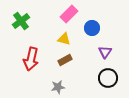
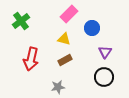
black circle: moved 4 px left, 1 px up
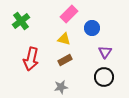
gray star: moved 3 px right
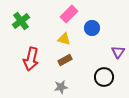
purple triangle: moved 13 px right
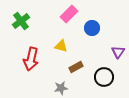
yellow triangle: moved 3 px left, 7 px down
brown rectangle: moved 11 px right, 7 px down
gray star: moved 1 px down
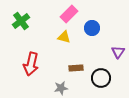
yellow triangle: moved 3 px right, 9 px up
red arrow: moved 5 px down
brown rectangle: moved 1 px down; rotated 24 degrees clockwise
black circle: moved 3 px left, 1 px down
